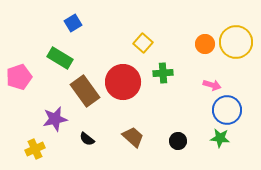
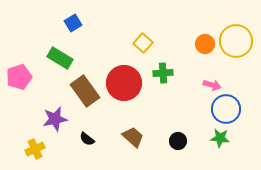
yellow circle: moved 1 px up
red circle: moved 1 px right, 1 px down
blue circle: moved 1 px left, 1 px up
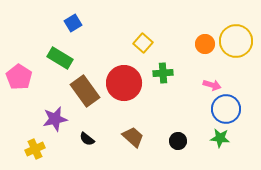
pink pentagon: rotated 20 degrees counterclockwise
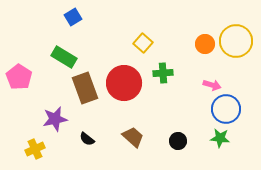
blue square: moved 6 px up
green rectangle: moved 4 px right, 1 px up
brown rectangle: moved 3 px up; rotated 16 degrees clockwise
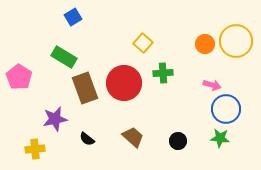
yellow cross: rotated 18 degrees clockwise
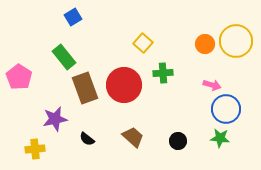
green rectangle: rotated 20 degrees clockwise
red circle: moved 2 px down
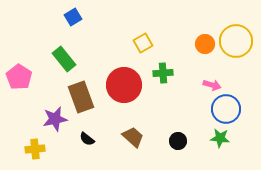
yellow square: rotated 18 degrees clockwise
green rectangle: moved 2 px down
brown rectangle: moved 4 px left, 9 px down
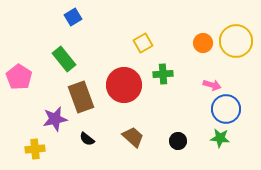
orange circle: moved 2 px left, 1 px up
green cross: moved 1 px down
